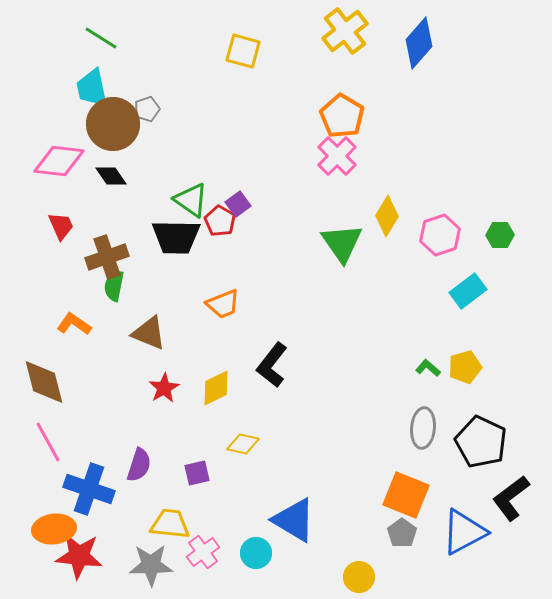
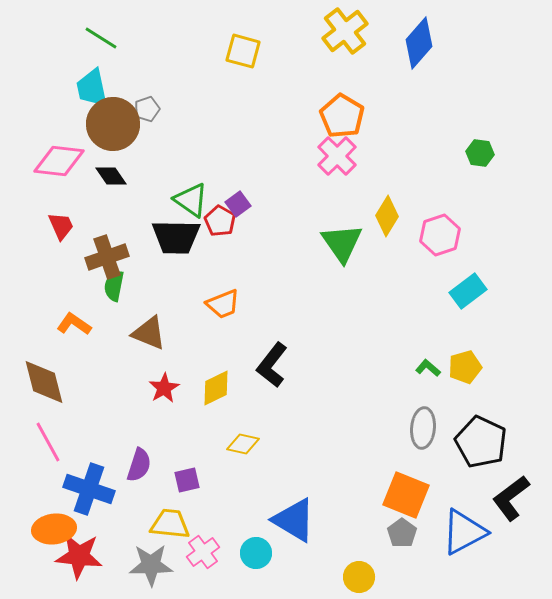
green hexagon at (500, 235): moved 20 px left, 82 px up; rotated 8 degrees clockwise
purple square at (197, 473): moved 10 px left, 7 px down
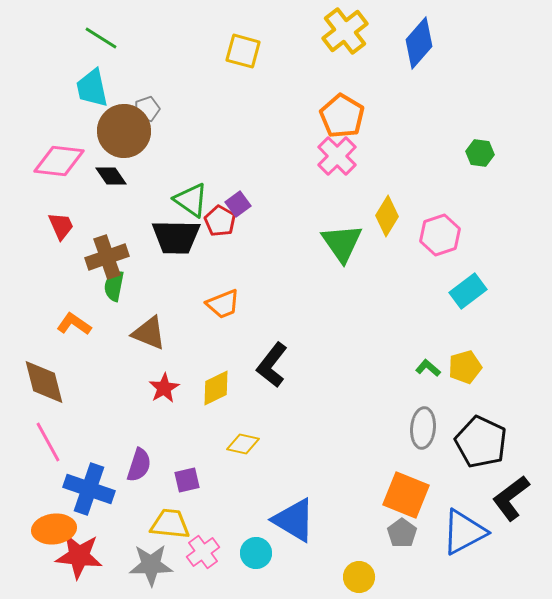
brown circle at (113, 124): moved 11 px right, 7 px down
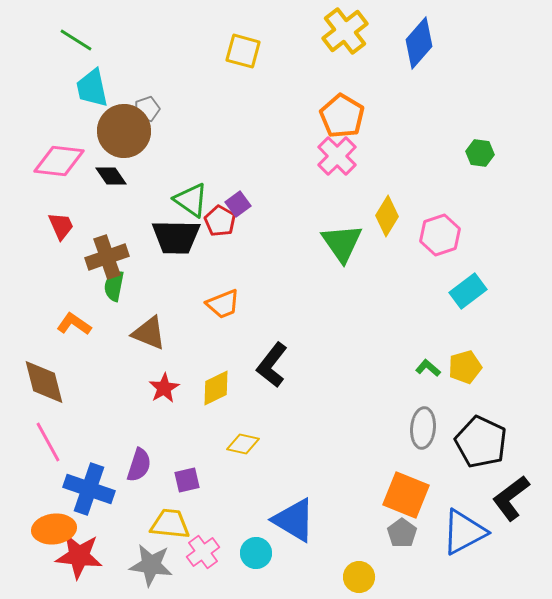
green line at (101, 38): moved 25 px left, 2 px down
gray star at (151, 565): rotated 9 degrees clockwise
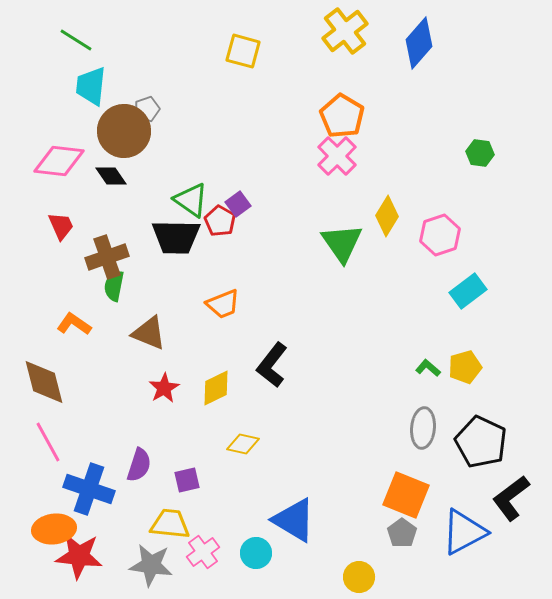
cyan trapezoid at (92, 88): moved 1 px left, 2 px up; rotated 18 degrees clockwise
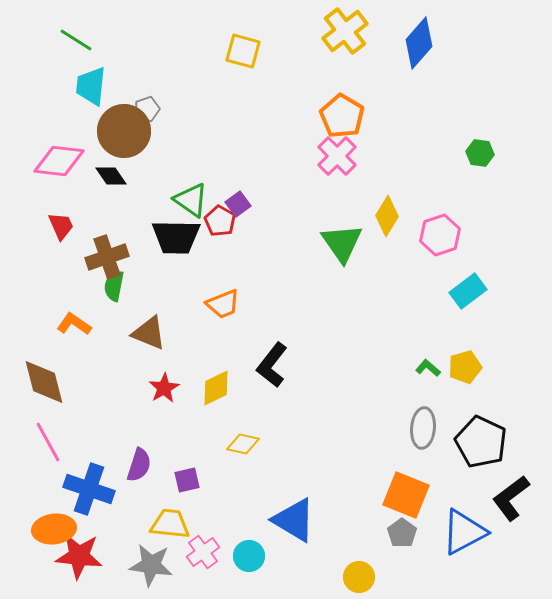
cyan circle at (256, 553): moved 7 px left, 3 px down
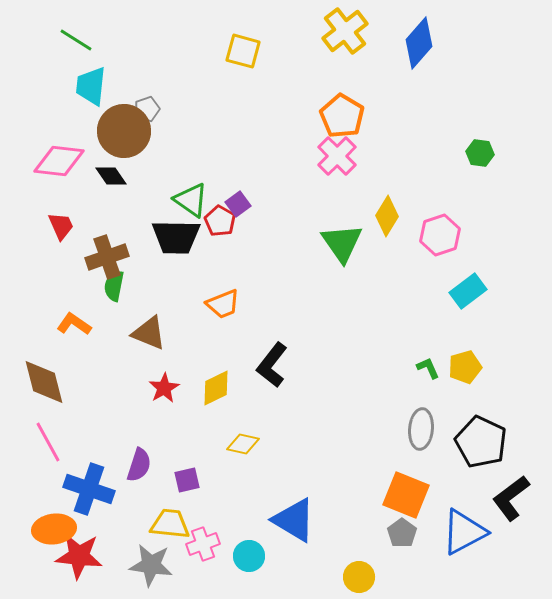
green L-shape at (428, 368): rotated 25 degrees clockwise
gray ellipse at (423, 428): moved 2 px left, 1 px down
pink cross at (203, 552): moved 8 px up; rotated 16 degrees clockwise
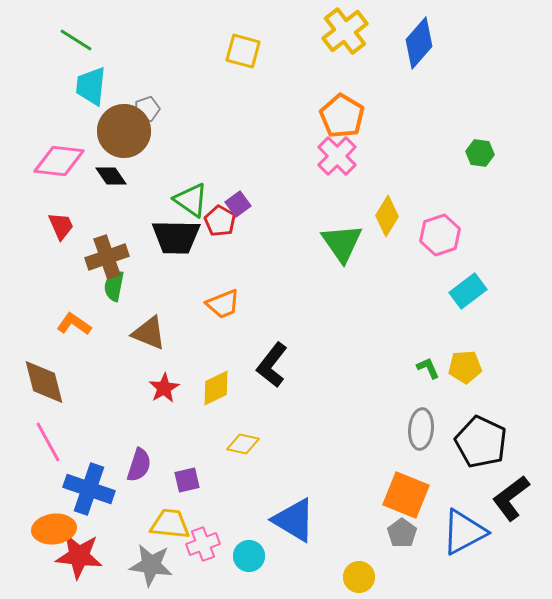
yellow pentagon at (465, 367): rotated 12 degrees clockwise
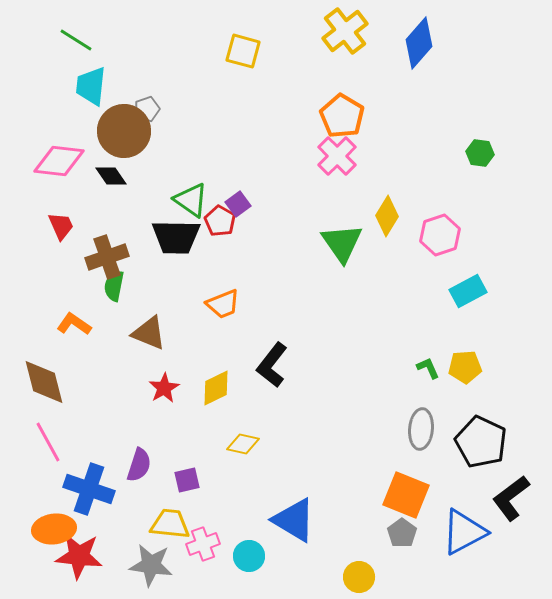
cyan rectangle at (468, 291): rotated 9 degrees clockwise
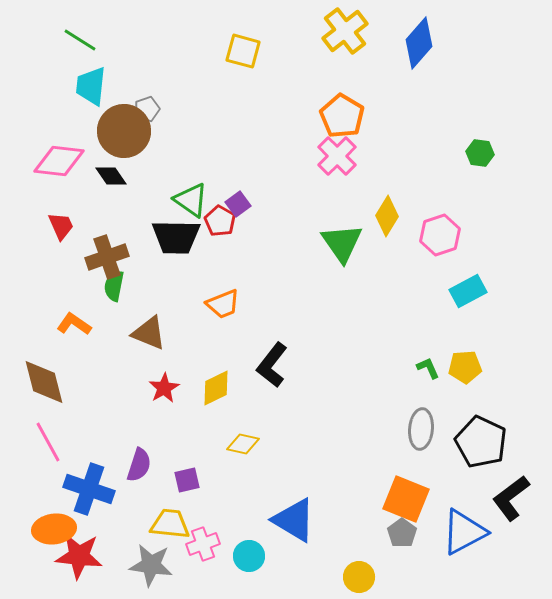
green line at (76, 40): moved 4 px right
orange square at (406, 495): moved 4 px down
